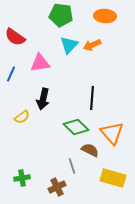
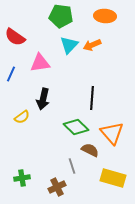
green pentagon: moved 1 px down
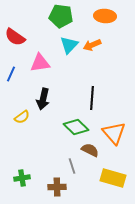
orange triangle: moved 2 px right
brown cross: rotated 24 degrees clockwise
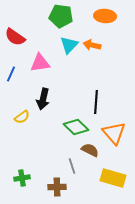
orange arrow: rotated 36 degrees clockwise
black line: moved 4 px right, 4 px down
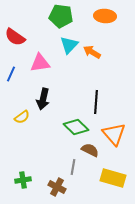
orange arrow: moved 7 px down; rotated 18 degrees clockwise
orange triangle: moved 1 px down
gray line: moved 1 px right, 1 px down; rotated 28 degrees clockwise
green cross: moved 1 px right, 2 px down
brown cross: rotated 30 degrees clockwise
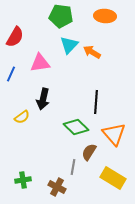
red semicircle: rotated 95 degrees counterclockwise
brown semicircle: moved 1 px left, 2 px down; rotated 84 degrees counterclockwise
yellow rectangle: rotated 15 degrees clockwise
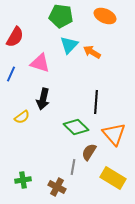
orange ellipse: rotated 20 degrees clockwise
pink triangle: rotated 25 degrees clockwise
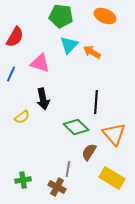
black arrow: rotated 25 degrees counterclockwise
gray line: moved 5 px left, 2 px down
yellow rectangle: moved 1 px left
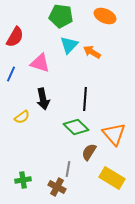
black line: moved 11 px left, 3 px up
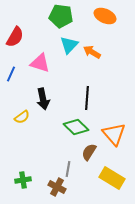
black line: moved 2 px right, 1 px up
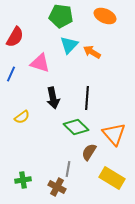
black arrow: moved 10 px right, 1 px up
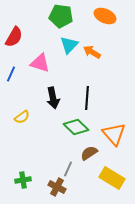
red semicircle: moved 1 px left
brown semicircle: moved 1 px down; rotated 24 degrees clockwise
gray line: rotated 14 degrees clockwise
